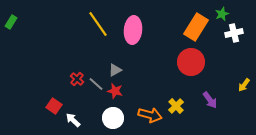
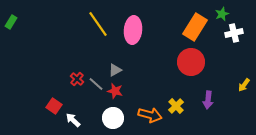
orange rectangle: moved 1 px left
purple arrow: moved 2 px left; rotated 42 degrees clockwise
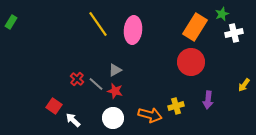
yellow cross: rotated 28 degrees clockwise
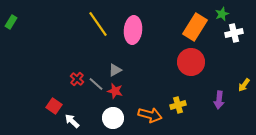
purple arrow: moved 11 px right
yellow cross: moved 2 px right, 1 px up
white arrow: moved 1 px left, 1 px down
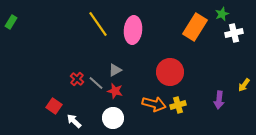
red circle: moved 21 px left, 10 px down
gray line: moved 1 px up
orange arrow: moved 4 px right, 11 px up
white arrow: moved 2 px right
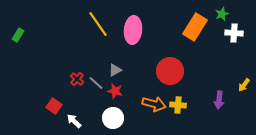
green rectangle: moved 7 px right, 13 px down
white cross: rotated 18 degrees clockwise
red circle: moved 1 px up
yellow cross: rotated 21 degrees clockwise
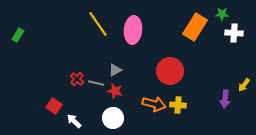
green star: rotated 24 degrees clockwise
gray line: rotated 28 degrees counterclockwise
purple arrow: moved 6 px right, 1 px up
